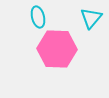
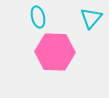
pink hexagon: moved 2 px left, 3 px down
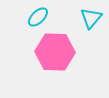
cyan ellipse: rotated 60 degrees clockwise
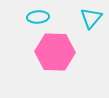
cyan ellipse: rotated 40 degrees clockwise
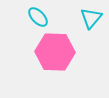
cyan ellipse: rotated 50 degrees clockwise
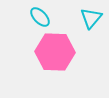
cyan ellipse: moved 2 px right
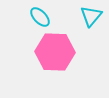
cyan triangle: moved 2 px up
